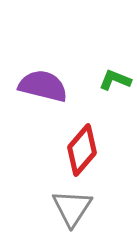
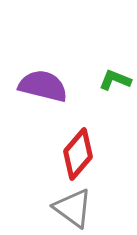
red diamond: moved 4 px left, 4 px down
gray triangle: moved 1 px right; rotated 27 degrees counterclockwise
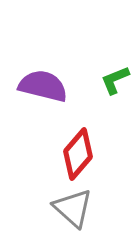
green L-shape: rotated 44 degrees counterclockwise
gray triangle: rotated 6 degrees clockwise
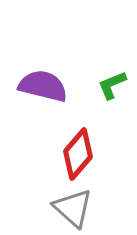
green L-shape: moved 3 px left, 5 px down
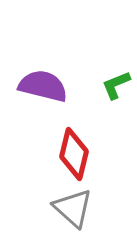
green L-shape: moved 4 px right
red diamond: moved 4 px left; rotated 27 degrees counterclockwise
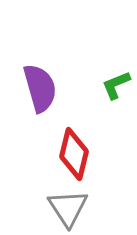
purple semicircle: moved 3 px left, 2 px down; rotated 60 degrees clockwise
gray triangle: moved 5 px left; rotated 15 degrees clockwise
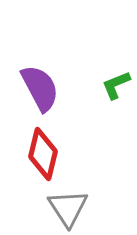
purple semicircle: rotated 12 degrees counterclockwise
red diamond: moved 31 px left
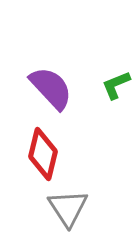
purple semicircle: moved 11 px right; rotated 15 degrees counterclockwise
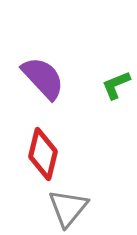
purple semicircle: moved 8 px left, 10 px up
gray triangle: rotated 12 degrees clockwise
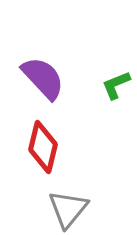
red diamond: moved 7 px up
gray triangle: moved 1 px down
